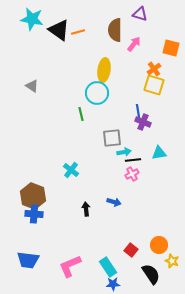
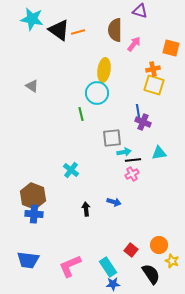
purple triangle: moved 3 px up
orange cross: moved 1 px left; rotated 24 degrees clockwise
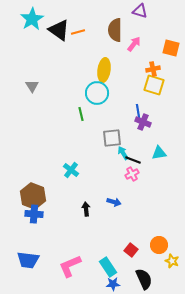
cyan star: rotated 30 degrees clockwise
gray triangle: rotated 24 degrees clockwise
cyan arrow: moved 1 px left, 1 px down; rotated 112 degrees counterclockwise
black line: rotated 28 degrees clockwise
black semicircle: moved 7 px left, 5 px down; rotated 10 degrees clockwise
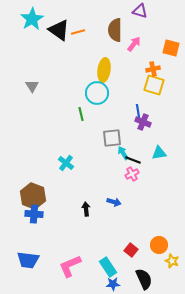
cyan cross: moved 5 px left, 7 px up
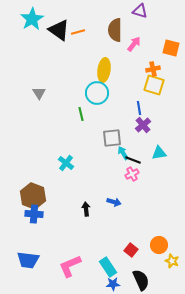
gray triangle: moved 7 px right, 7 px down
blue line: moved 1 px right, 3 px up
purple cross: moved 3 px down; rotated 28 degrees clockwise
black semicircle: moved 3 px left, 1 px down
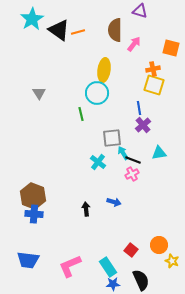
cyan cross: moved 32 px right, 1 px up
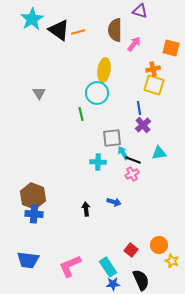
cyan cross: rotated 35 degrees counterclockwise
